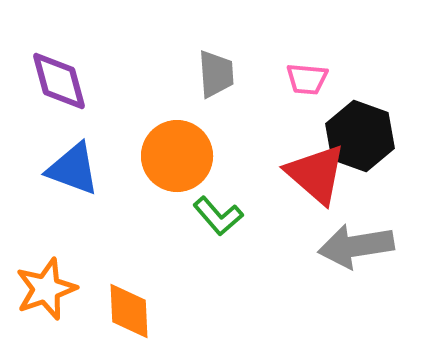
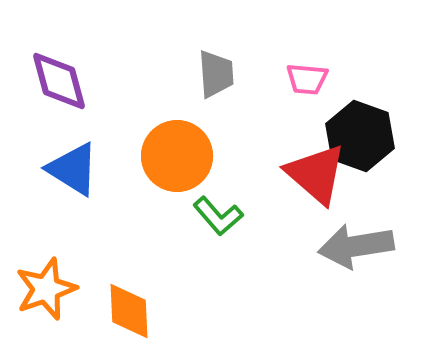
blue triangle: rotated 12 degrees clockwise
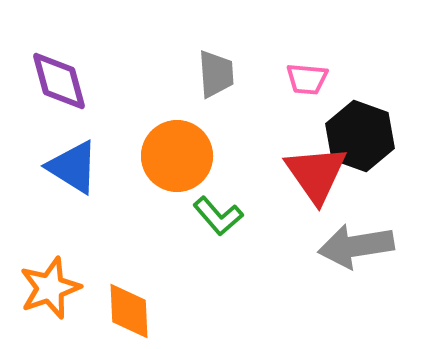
blue triangle: moved 2 px up
red triangle: rotated 14 degrees clockwise
orange star: moved 4 px right, 1 px up
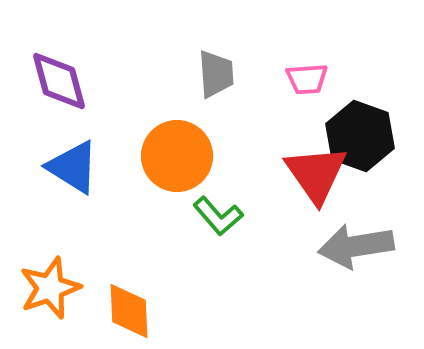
pink trapezoid: rotated 9 degrees counterclockwise
